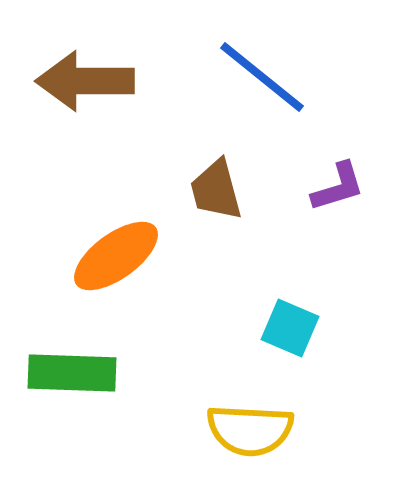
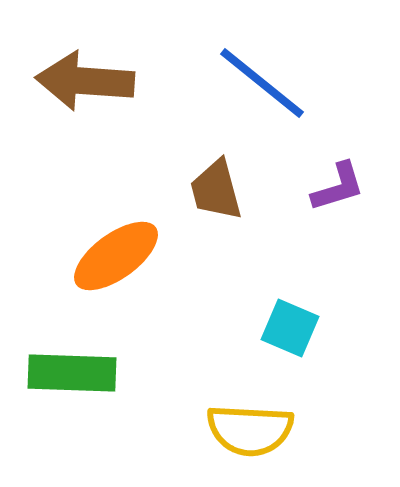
blue line: moved 6 px down
brown arrow: rotated 4 degrees clockwise
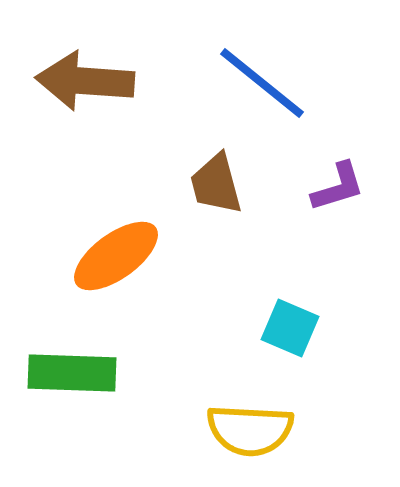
brown trapezoid: moved 6 px up
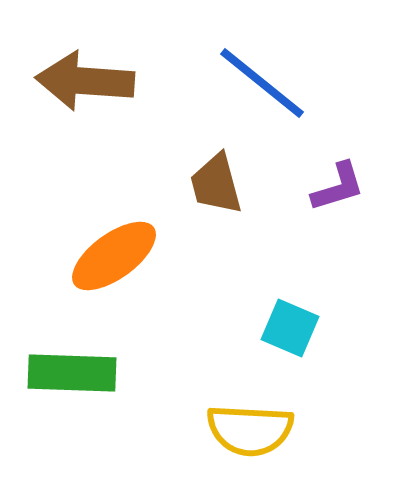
orange ellipse: moved 2 px left
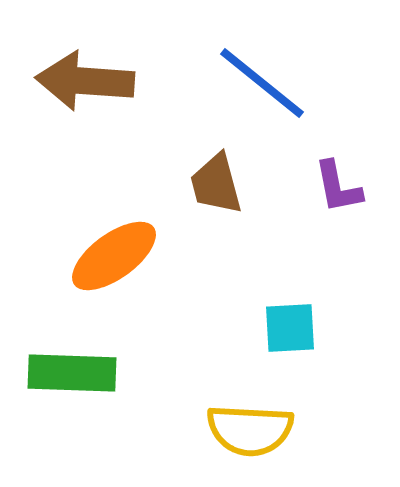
purple L-shape: rotated 96 degrees clockwise
cyan square: rotated 26 degrees counterclockwise
